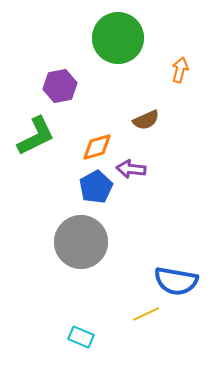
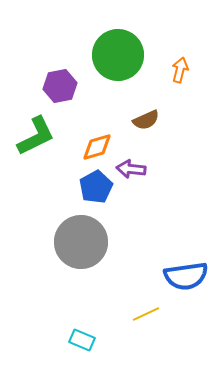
green circle: moved 17 px down
blue semicircle: moved 10 px right, 5 px up; rotated 18 degrees counterclockwise
cyan rectangle: moved 1 px right, 3 px down
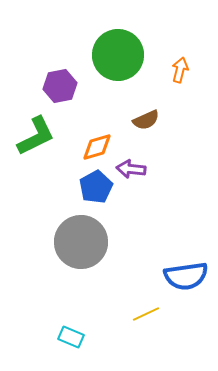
cyan rectangle: moved 11 px left, 3 px up
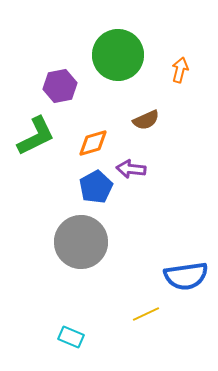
orange diamond: moved 4 px left, 4 px up
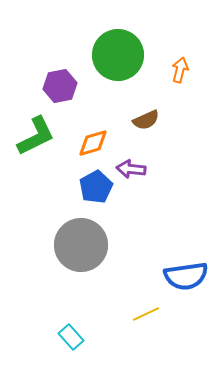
gray circle: moved 3 px down
cyan rectangle: rotated 25 degrees clockwise
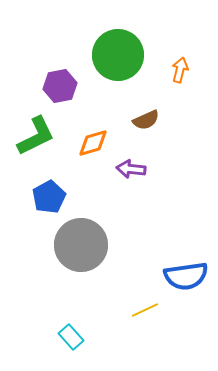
blue pentagon: moved 47 px left, 10 px down
yellow line: moved 1 px left, 4 px up
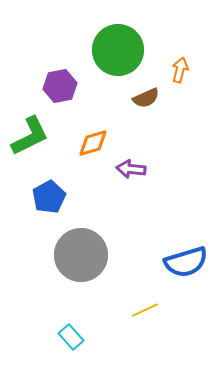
green circle: moved 5 px up
brown semicircle: moved 22 px up
green L-shape: moved 6 px left
gray circle: moved 10 px down
blue semicircle: moved 14 px up; rotated 9 degrees counterclockwise
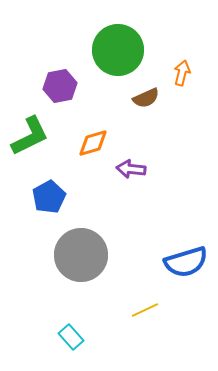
orange arrow: moved 2 px right, 3 px down
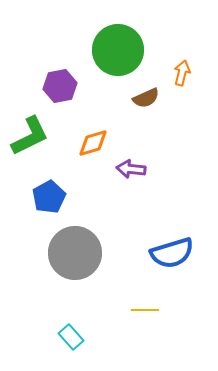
gray circle: moved 6 px left, 2 px up
blue semicircle: moved 14 px left, 9 px up
yellow line: rotated 24 degrees clockwise
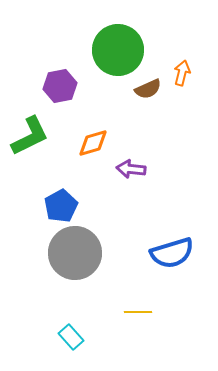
brown semicircle: moved 2 px right, 9 px up
blue pentagon: moved 12 px right, 9 px down
yellow line: moved 7 px left, 2 px down
